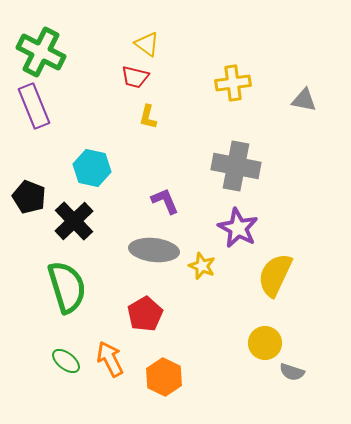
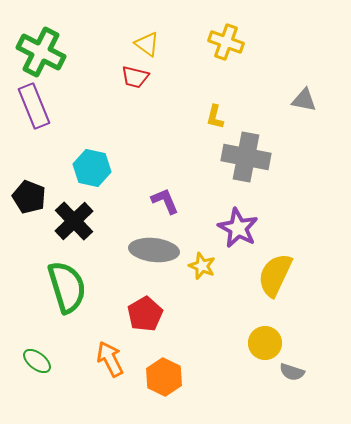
yellow cross: moved 7 px left, 41 px up; rotated 28 degrees clockwise
yellow L-shape: moved 67 px right
gray cross: moved 10 px right, 9 px up
green ellipse: moved 29 px left
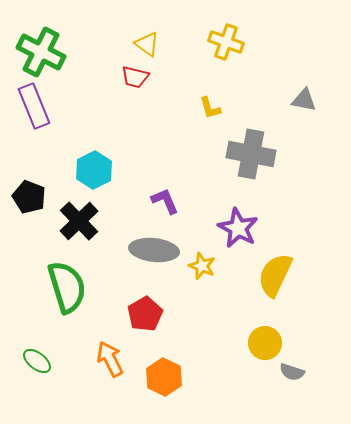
yellow L-shape: moved 5 px left, 9 px up; rotated 30 degrees counterclockwise
gray cross: moved 5 px right, 3 px up
cyan hexagon: moved 2 px right, 2 px down; rotated 21 degrees clockwise
black cross: moved 5 px right
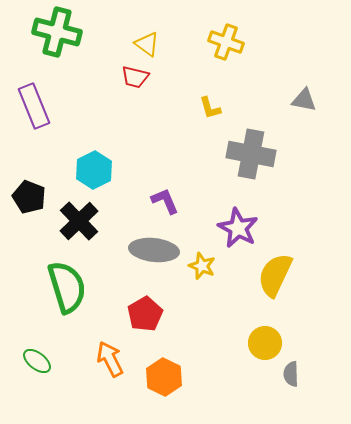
green cross: moved 16 px right, 20 px up; rotated 12 degrees counterclockwise
gray semicircle: moved 1 px left, 2 px down; rotated 70 degrees clockwise
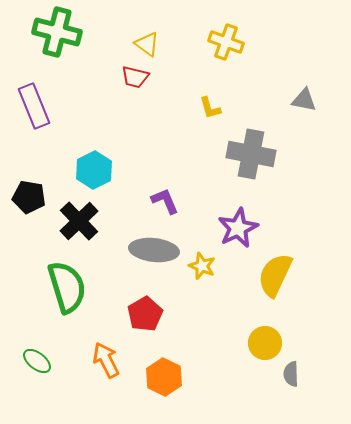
black pentagon: rotated 12 degrees counterclockwise
purple star: rotated 18 degrees clockwise
orange arrow: moved 4 px left, 1 px down
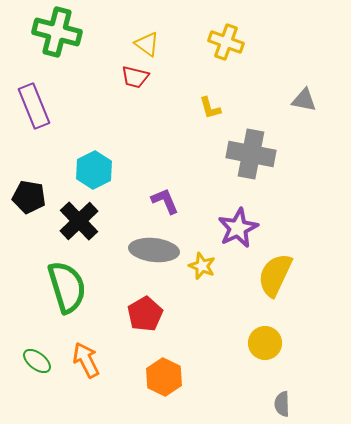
orange arrow: moved 20 px left
gray semicircle: moved 9 px left, 30 px down
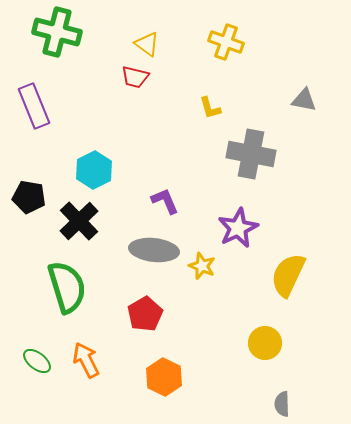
yellow semicircle: moved 13 px right
